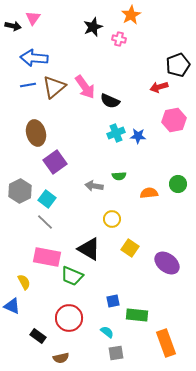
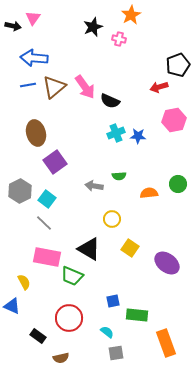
gray line: moved 1 px left, 1 px down
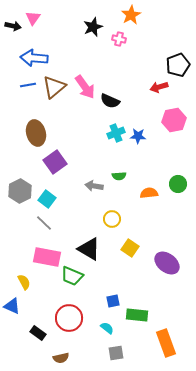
cyan semicircle: moved 4 px up
black rectangle: moved 3 px up
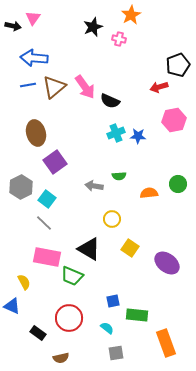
gray hexagon: moved 1 px right, 4 px up
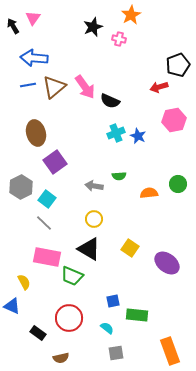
black arrow: rotated 133 degrees counterclockwise
blue star: rotated 21 degrees clockwise
yellow circle: moved 18 px left
orange rectangle: moved 4 px right, 8 px down
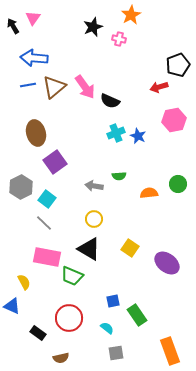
green rectangle: rotated 50 degrees clockwise
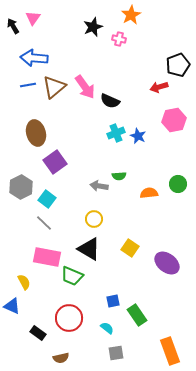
gray arrow: moved 5 px right
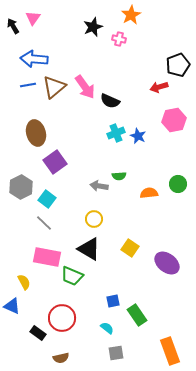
blue arrow: moved 1 px down
red circle: moved 7 px left
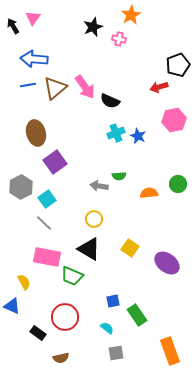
brown triangle: moved 1 px right, 1 px down
cyan square: rotated 18 degrees clockwise
red circle: moved 3 px right, 1 px up
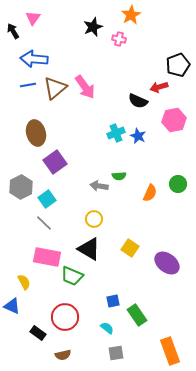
black arrow: moved 5 px down
black semicircle: moved 28 px right
orange semicircle: moved 1 px right; rotated 120 degrees clockwise
brown semicircle: moved 2 px right, 3 px up
